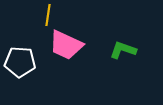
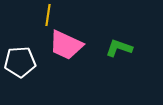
green L-shape: moved 4 px left, 2 px up
white pentagon: rotated 8 degrees counterclockwise
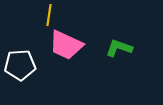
yellow line: moved 1 px right
white pentagon: moved 3 px down
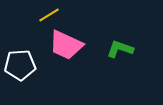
yellow line: rotated 50 degrees clockwise
green L-shape: moved 1 px right, 1 px down
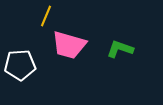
yellow line: moved 3 px left, 1 px down; rotated 35 degrees counterclockwise
pink trapezoid: moved 3 px right; rotated 9 degrees counterclockwise
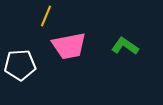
pink trapezoid: moved 1 px down; rotated 27 degrees counterclockwise
green L-shape: moved 5 px right, 3 px up; rotated 16 degrees clockwise
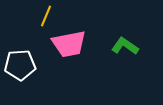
pink trapezoid: moved 2 px up
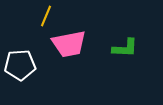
green L-shape: moved 2 px down; rotated 148 degrees clockwise
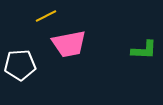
yellow line: rotated 40 degrees clockwise
green L-shape: moved 19 px right, 2 px down
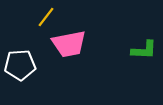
yellow line: moved 1 px down; rotated 25 degrees counterclockwise
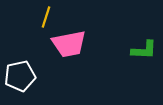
yellow line: rotated 20 degrees counterclockwise
white pentagon: moved 11 px down; rotated 8 degrees counterclockwise
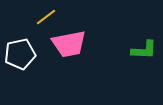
yellow line: rotated 35 degrees clockwise
white pentagon: moved 22 px up
